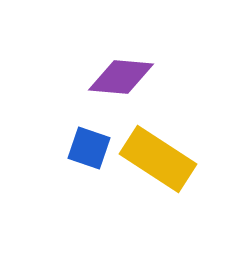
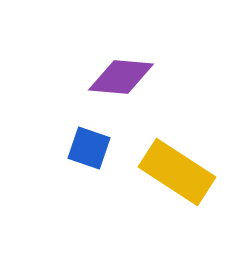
yellow rectangle: moved 19 px right, 13 px down
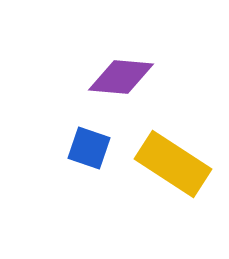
yellow rectangle: moved 4 px left, 8 px up
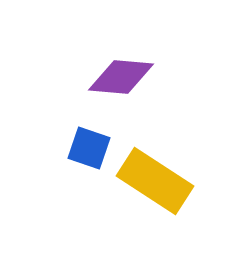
yellow rectangle: moved 18 px left, 17 px down
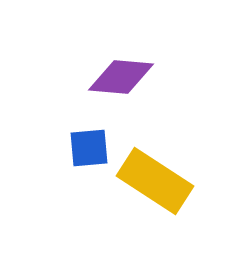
blue square: rotated 24 degrees counterclockwise
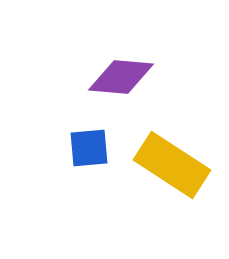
yellow rectangle: moved 17 px right, 16 px up
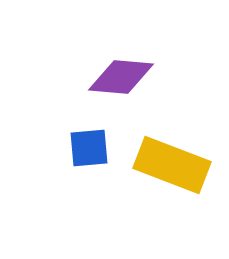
yellow rectangle: rotated 12 degrees counterclockwise
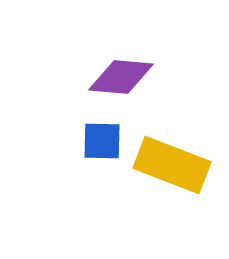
blue square: moved 13 px right, 7 px up; rotated 6 degrees clockwise
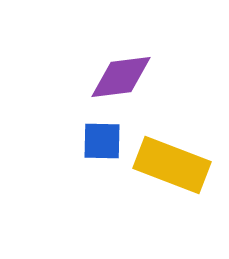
purple diamond: rotated 12 degrees counterclockwise
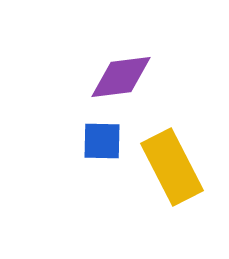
yellow rectangle: moved 2 px down; rotated 42 degrees clockwise
